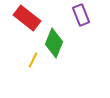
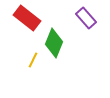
purple rectangle: moved 5 px right, 3 px down; rotated 20 degrees counterclockwise
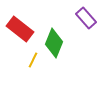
red rectangle: moved 7 px left, 11 px down
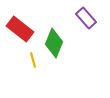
yellow line: rotated 42 degrees counterclockwise
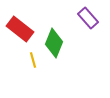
purple rectangle: moved 2 px right
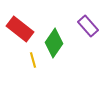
purple rectangle: moved 8 px down
green diamond: rotated 12 degrees clockwise
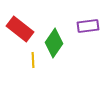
purple rectangle: rotated 55 degrees counterclockwise
yellow line: rotated 14 degrees clockwise
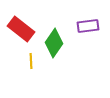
red rectangle: moved 1 px right
yellow line: moved 2 px left, 1 px down
